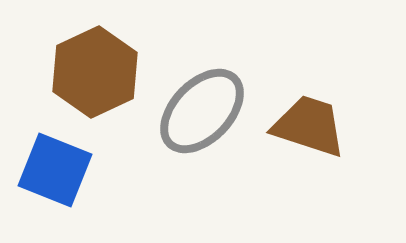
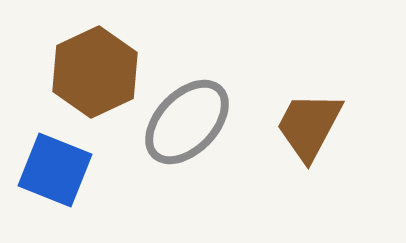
gray ellipse: moved 15 px left, 11 px down
brown trapezoid: rotated 80 degrees counterclockwise
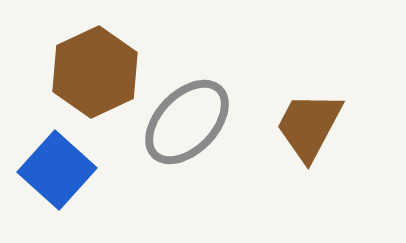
blue square: moved 2 px right; rotated 20 degrees clockwise
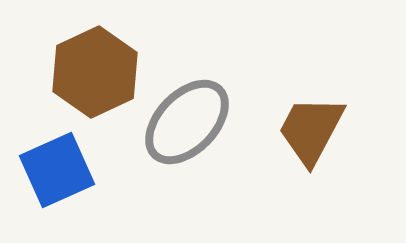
brown trapezoid: moved 2 px right, 4 px down
blue square: rotated 24 degrees clockwise
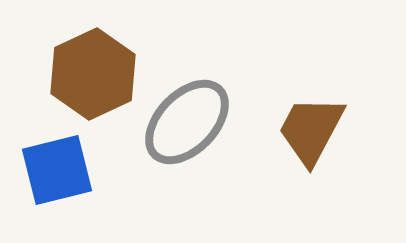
brown hexagon: moved 2 px left, 2 px down
blue square: rotated 10 degrees clockwise
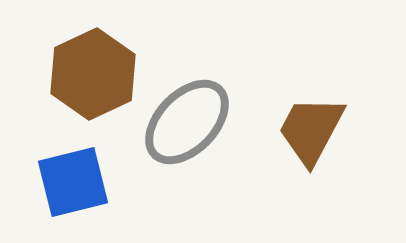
blue square: moved 16 px right, 12 px down
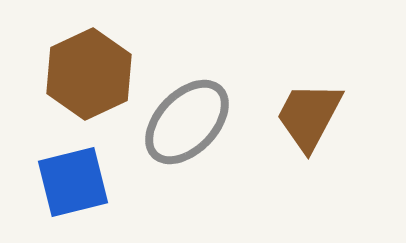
brown hexagon: moved 4 px left
brown trapezoid: moved 2 px left, 14 px up
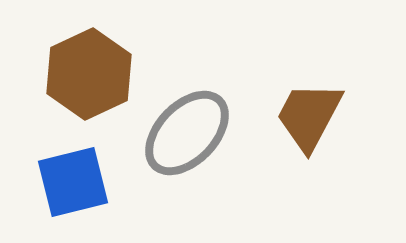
gray ellipse: moved 11 px down
